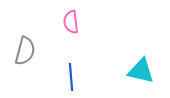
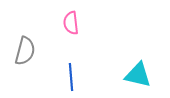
pink semicircle: moved 1 px down
cyan triangle: moved 3 px left, 4 px down
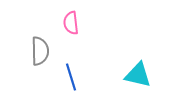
gray semicircle: moved 15 px right; rotated 16 degrees counterclockwise
blue line: rotated 12 degrees counterclockwise
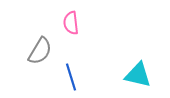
gray semicircle: rotated 32 degrees clockwise
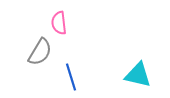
pink semicircle: moved 12 px left
gray semicircle: moved 1 px down
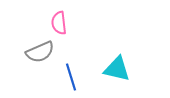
gray semicircle: rotated 36 degrees clockwise
cyan triangle: moved 21 px left, 6 px up
